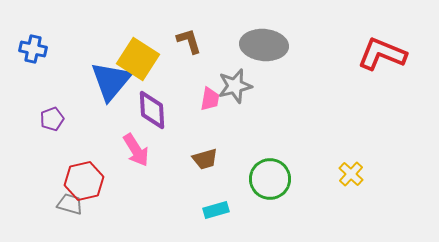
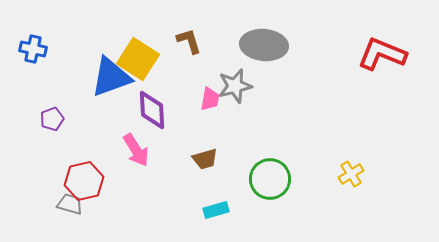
blue triangle: moved 4 px up; rotated 30 degrees clockwise
yellow cross: rotated 15 degrees clockwise
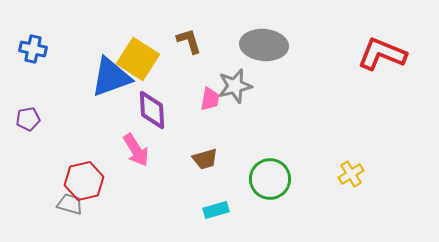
purple pentagon: moved 24 px left; rotated 10 degrees clockwise
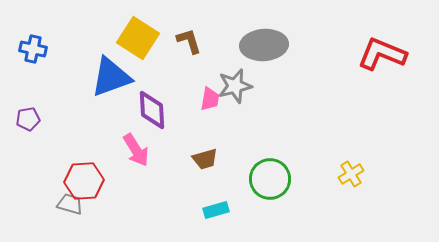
gray ellipse: rotated 9 degrees counterclockwise
yellow square: moved 21 px up
red hexagon: rotated 9 degrees clockwise
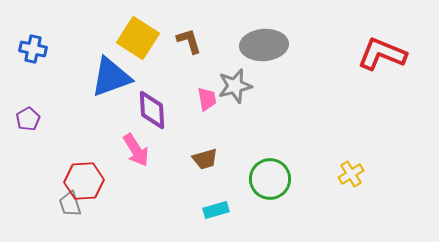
pink trapezoid: moved 3 px left; rotated 20 degrees counterclockwise
purple pentagon: rotated 20 degrees counterclockwise
gray trapezoid: rotated 124 degrees counterclockwise
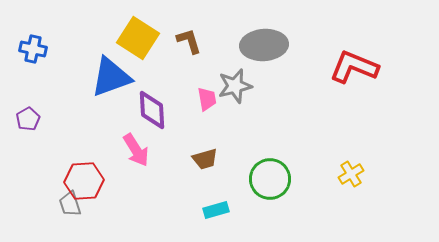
red L-shape: moved 28 px left, 13 px down
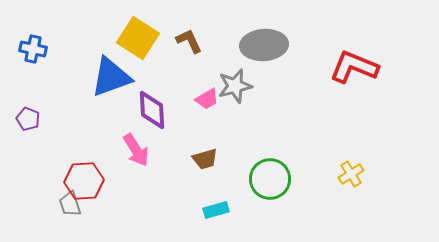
brown L-shape: rotated 8 degrees counterclockwise
pink trapezoid: rotated 70 degrees clockwise
purple pentagon: rotated 20 degrees counterclockwise
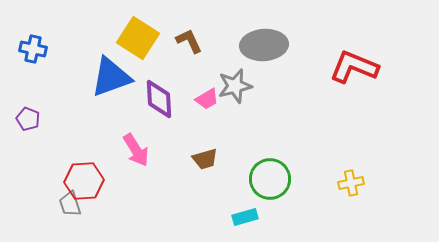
purple diamond: moved 7 px right, 11 px up
yellow cross: moved 9 px down; rotated 20 degrees clockwise
cyan rectangle: moved 29 px right, 7 px down
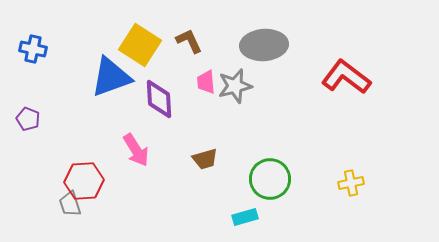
yellow square: moved 2 px right, 7 px down
red L-shape: moved 8 px left, 10 px down; rotated 15 degrees clockwise
pink trapezoid: moved 1 px left, 17 px up; rotated 115 degrees clockwise
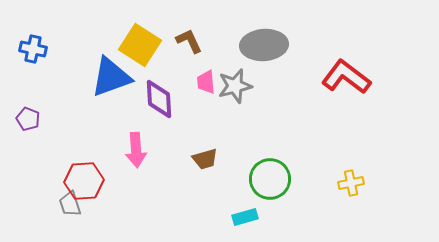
pink arrow: rotated 28 degrees clockwise
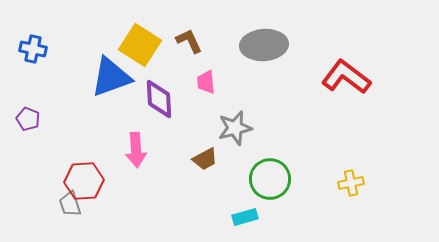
gray star: moved 42 px down
brown trapezoid: rotated 12 degrees counterclockwise
